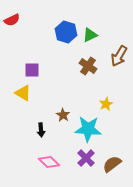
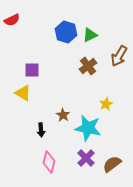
brown cross: rotated 18 degrees clockwise
cyan star: moved 1 px up; rotated 8 degrees clockwise
pink diamond: rotated 60 degrees clockwise
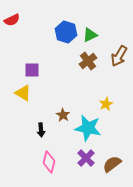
brown cross: moved 5 px up
